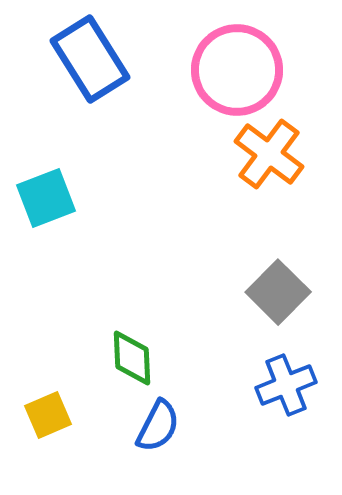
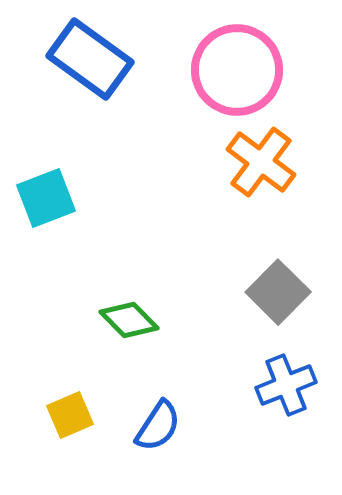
blue rectangle: rotated 22 degrees counterclockwise
orange cross: moved 8 px left, 8 px down
green diamond: moved 3 px left, 38 px up; rotated 42 degrees counterclockwise
yellow square: moved 22 px right
blue semicircle: rotated 6 degrees clockwise
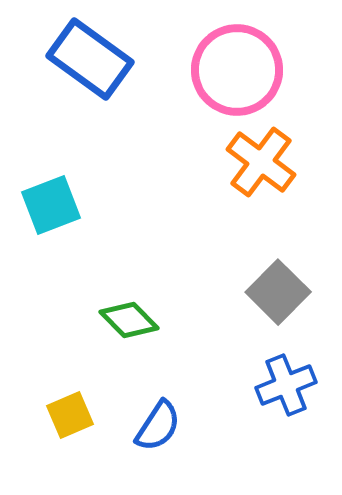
cyan square: moved 5 px right, 7 px down
